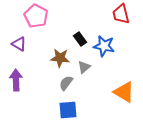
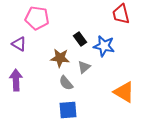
pink pentagon: moved 1 px right, 2 px down; rotated 20 degrees counterclockwise
gray semicircle: rotated 77 degrees counterclockwise
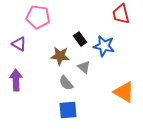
pink pentagon: moved 1 px right, 1 px up
brown star: moved 2 px up
gray triangle: rotated 40 degrees counterclockwise
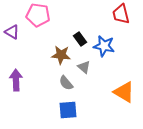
pink pentagon: moved 2 px up
purple triangle: moved 7 px left, 12 px up
brown star: moved 1 px right, 1 px up
